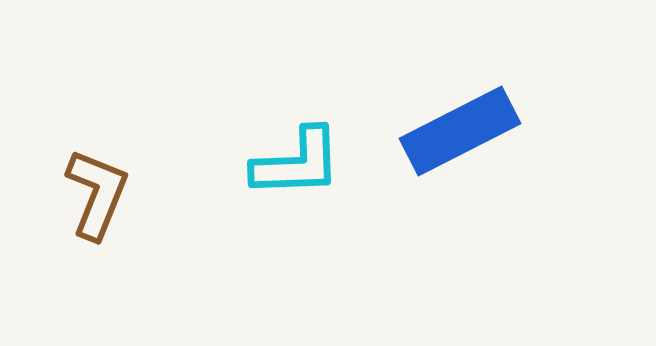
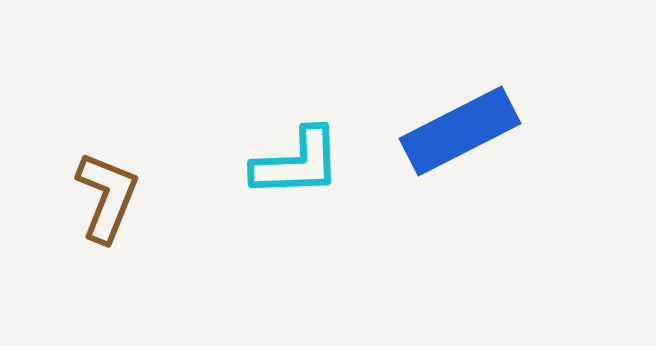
brown L-shape: moved 10 px right, 3 px down
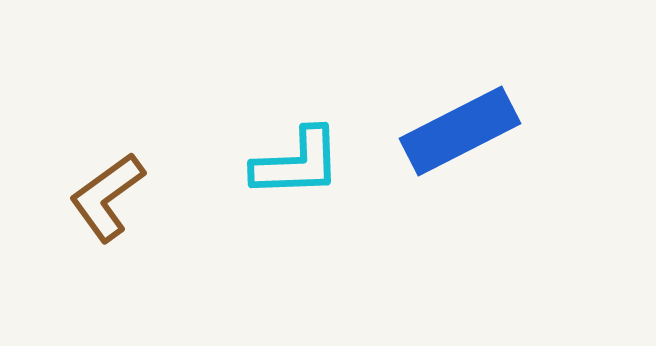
brown L-shape: rotated 148 degrees counterclockwise
